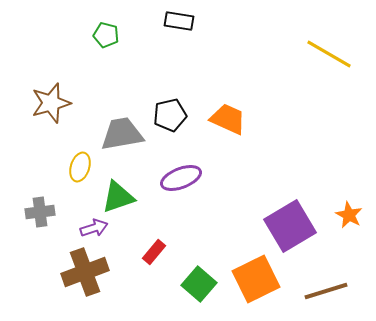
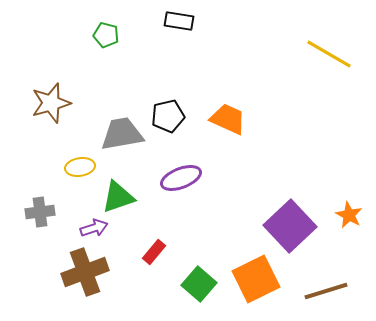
black pentagon: moved 2 px left, 1 px down
yellow ellipse: rotated 64 degrees clockwise
purple square: rotated 12 degrees counterclockwise
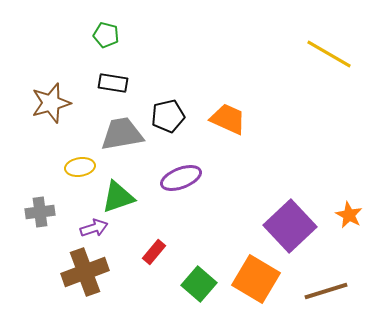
black rectangle: moved 66 px left, 62 px down
orange square: rotated 33 degrees counterclockwise
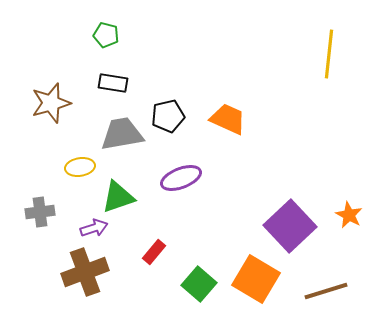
yellow line: rotated 66 degrees clockwise
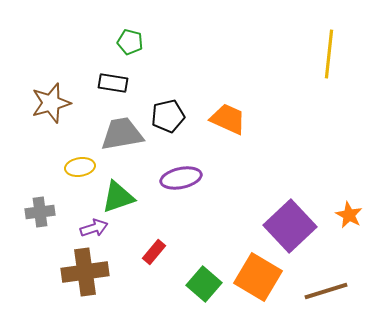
green pentagon: moved 24 px right, 7 px down
purple ellipse: rotated 9 degrees clockwise
brown cross: rotated 12 degrees clockwise
orange square: moved 2 px right, 2 px up
green square: moved 5 px right
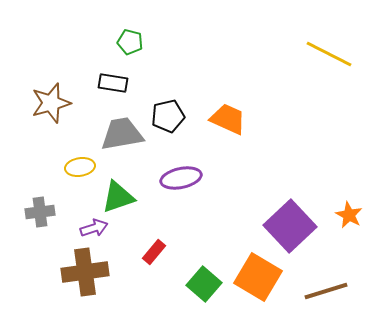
yellow line: rotated 69 degrees counterclockwise
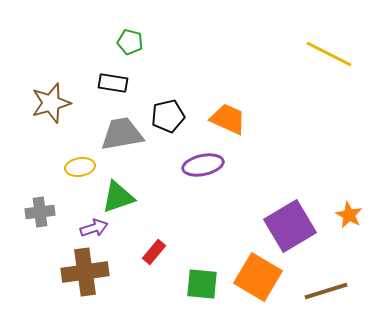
purple ellipse: moved 22 px right, 13 px up
purple square: rotated 12 degrees clockwise
green square: moved 2 px left; rotated 36 degrees counterclockwise
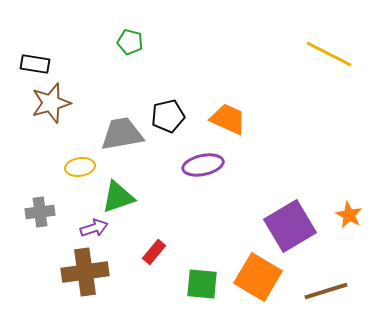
black rectangle: moved 78 px left, 19 px up
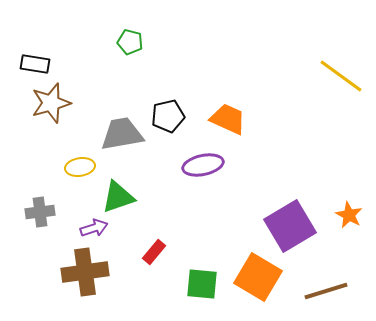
yellow line: moved 12 px right, 22 px down; rotated 9 degrees clockwise
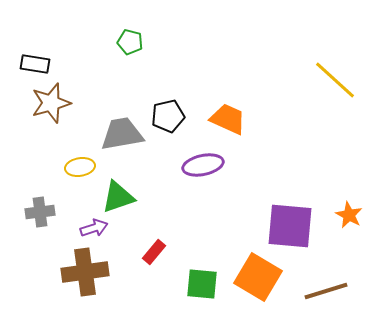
yellow line: moved 6 px left, 4 px down; rotated 6 degrees clockwise
purple square: rotated 36 degrees clockwise
